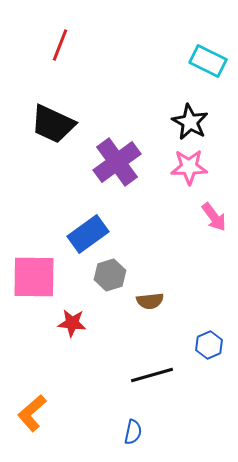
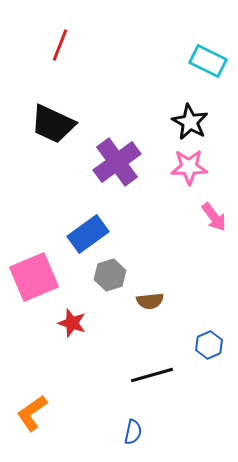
pink square: rotated 24 degrees counterclockwise
red star: rotated 12 degrees clockwise
orange L-shape: rotated 6 degrees clockwise
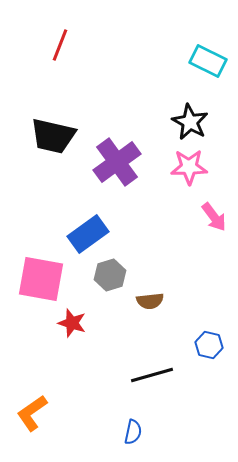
black trapezoid: moved 12 px down; rotated 12 degrees counterclockwise
pink square: moved 7 px right, 2 px down; rotated 33 degrees clockwise
blue hexagon: rotated 24 degrees counterclockwise
